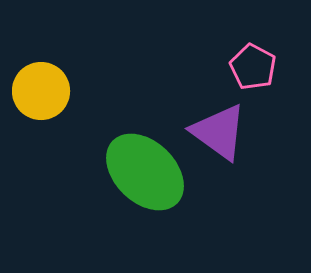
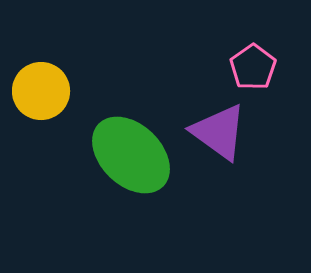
pink pentagon: rotated 9 degrees clockwise
green ellipse: moved 14 px left, 17 px up
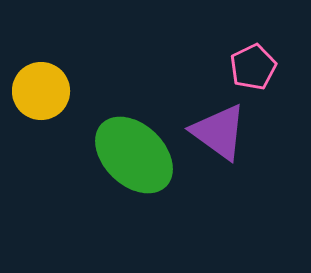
pink pentagon: rotated 9 degrees clockwise
green ellipse: moved 3 px right
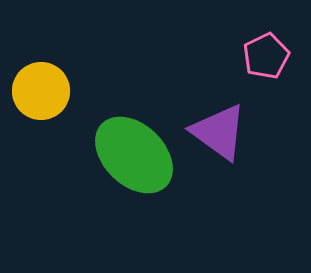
pink pentagon: moved 13 px right, 11 px up
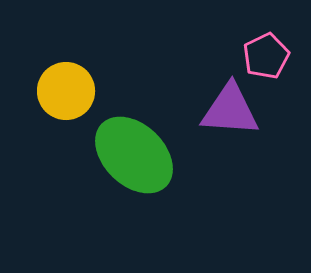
yellow circle: moved 25 px right
purple triangle: moved 11 px right, 22 px up; rotated 32 degrees counterclockwise
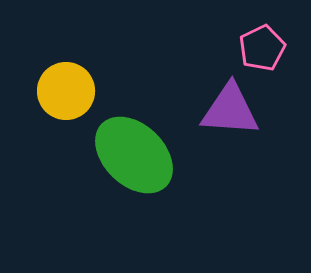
pink pentagon: moved 4 px left, 8 px up
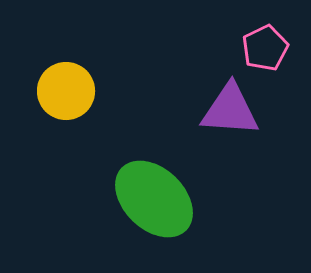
pink pentagon: moved 3 px right
green ellipse: moved 20 px right, 44 px down
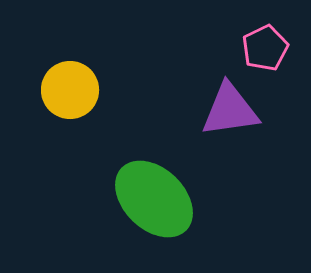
yellow circle: moved 4 px right, 1 px up
purple triangle: rotated 12 degrees counterclockwise
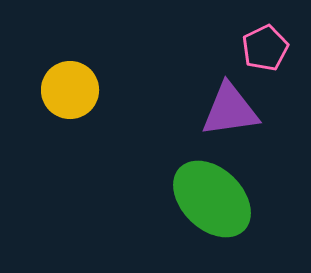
green ellipse: moved 58 px right
